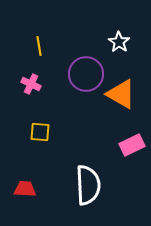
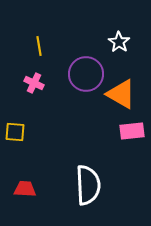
pink cross: moved 3 px right, 1 px up
yellow square: moved 25 px left
pink rectangle: moved 14 px up; rotated 20 degrees clockwise
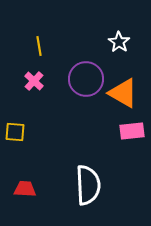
purple circle: moved 5 px down
pink cross: moved 2 px up; rotated 18 degrees clockwise
orange triangle: moved 2 px right, 1 px up
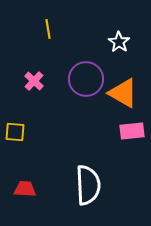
yellow line: moved 9 px right, 17 px up
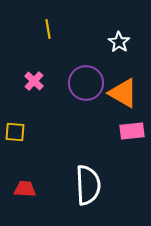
purple circle: moved 4 px down
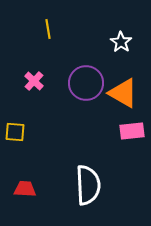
white star: moved 2 px right
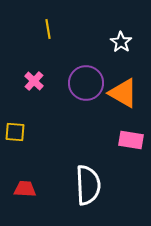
pink rectangle: moved 1 px left, 9 px down; rotated 15 degrees clockwise
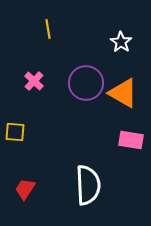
red trapezoid: rotated 60 degrees counterclockwise
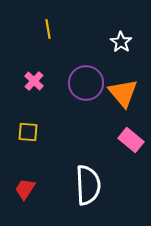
orange triangle: rotated 20 degrees clockwise
yellow square: moved 13 px right
pink rectangle: rotated 30 degrees clockwise
